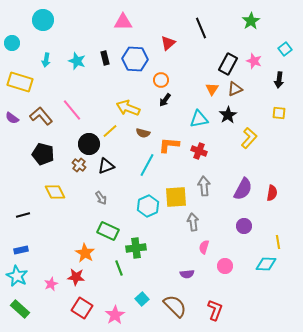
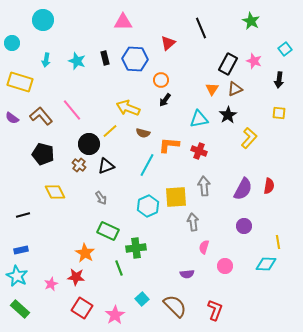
green star at (251, 21): rotated 12 degrees counterclockwise
red semicircle at (272, 193): moved 3 px left, 7 px up
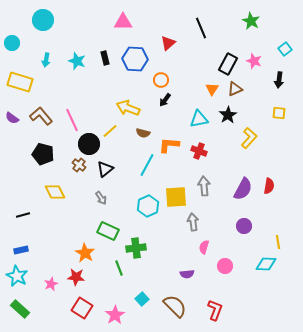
pink line at (72, 110): moved 10 px down; rotated 15 degrees clockwise
black triangle at (106, 166): moved 1 px left, 3 px down; rotated 18 degrees counterclockwise
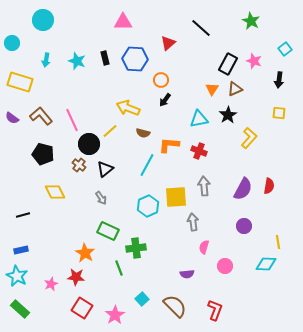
black line at (201, 28): rotated 25 degrees counterclockwise
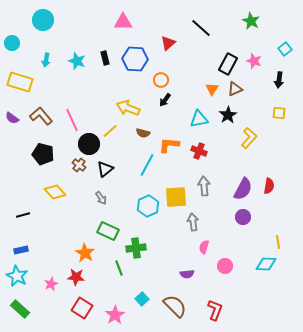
yellow diamond at (55, 192): rotated 15 degrees counterclockwise
purple circle at (244, 226): moved 1 px left, 9 px up
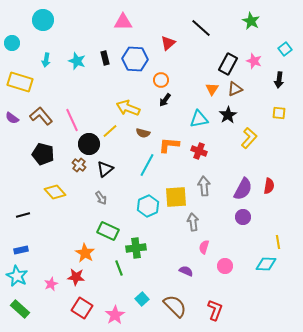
purple semicircle at (187, 274): moved 1 px left, 3 px up; rotated 152 degrees counterclockwise
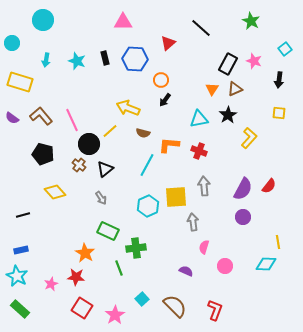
red semicircle at (269, 186): rotated 28 degrees clockwise
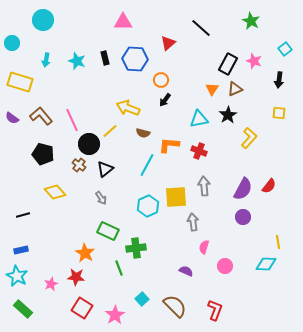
green rectangle at (20, 309): moved 3 px right
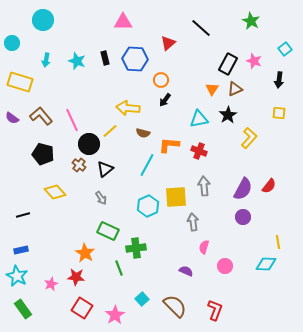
yellow arrow at (128, 108): rotated 15 degrees counterclockwise
green rectangle at (23, 309): rotated 12 degrees clockwise
